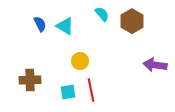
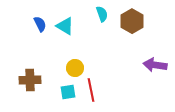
cyan semicircle: rotated 21 degrees clockwise
yellow circle: moved 5 px left, 7 px down
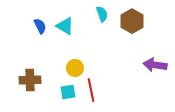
blue semicircle: moved 2 px down
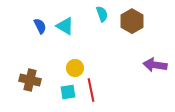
brown cross: rotated 15 degrees clockwise
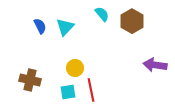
cyan semicircle: rotated 21 degrees counterclockwise
cyan triangle: moved 1 px down; rotated 42 degrees clockwise
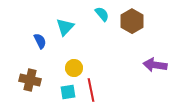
blue semicircle: moved 15 px down
yellow circle: moved 1 px left
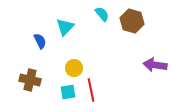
brown hexagon: rotated 15 degrees counterclockwise
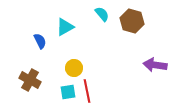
cyan triangle: rotated 18 degrees clockwise
brown cross: rotated 15 degrees clockwise
red line: moved 4 px left, 1 px down
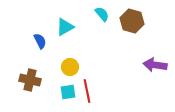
yellow circle: moved 4 px left, 1 px up
brown cross: rotated 15 degrees counterclockwise
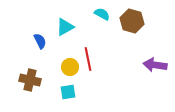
cyan semicircle: rotated 21 degrees counterclockwise
red line: moved 1 px right, 32 px up
